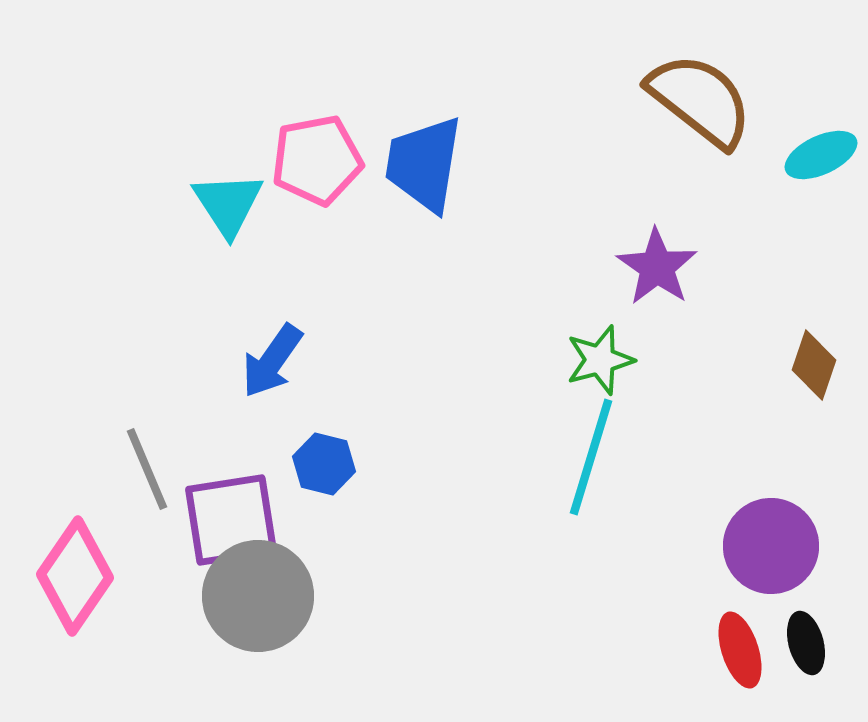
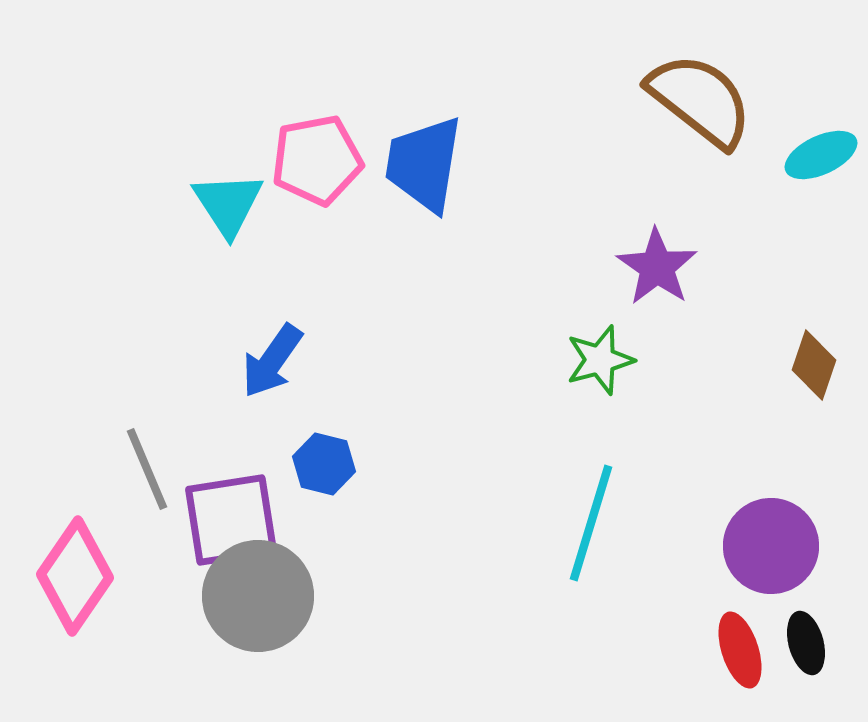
cyan line: moved 66 px down
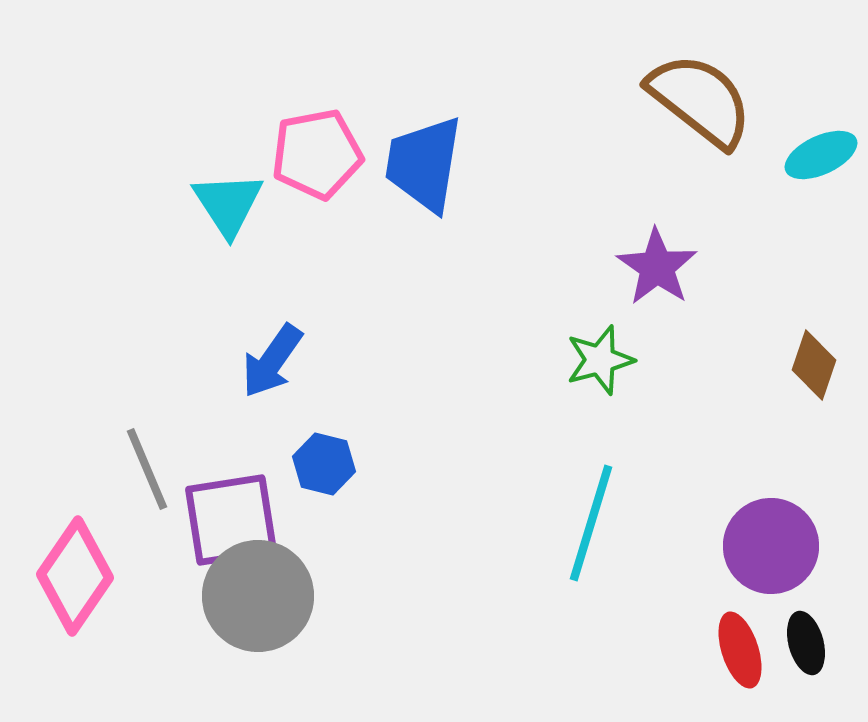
pink pentagon: moved 6 px up
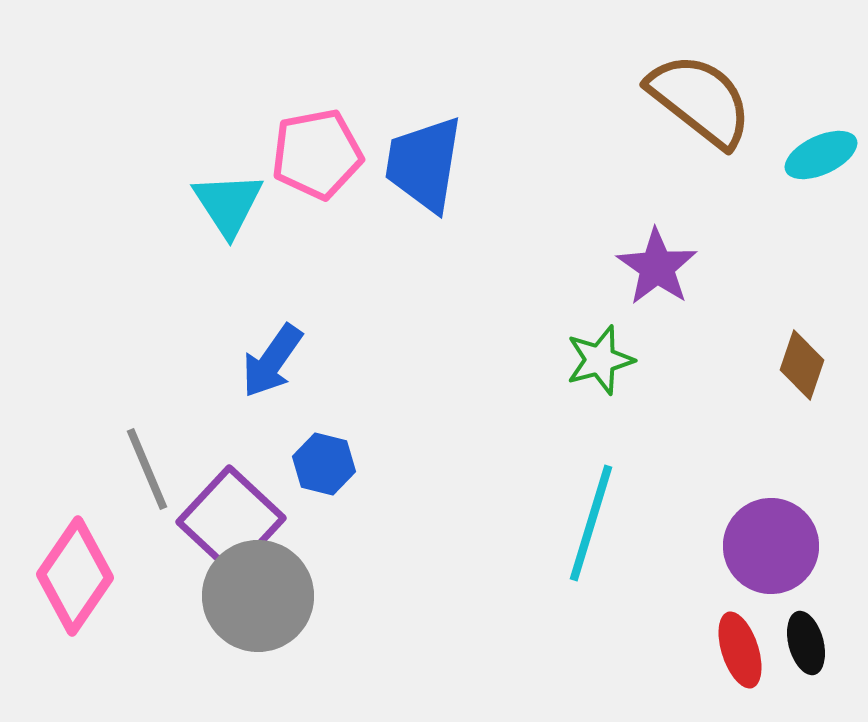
brown diamond: moved 12 px left
purple square: rotated 38 degrees counterclockwise
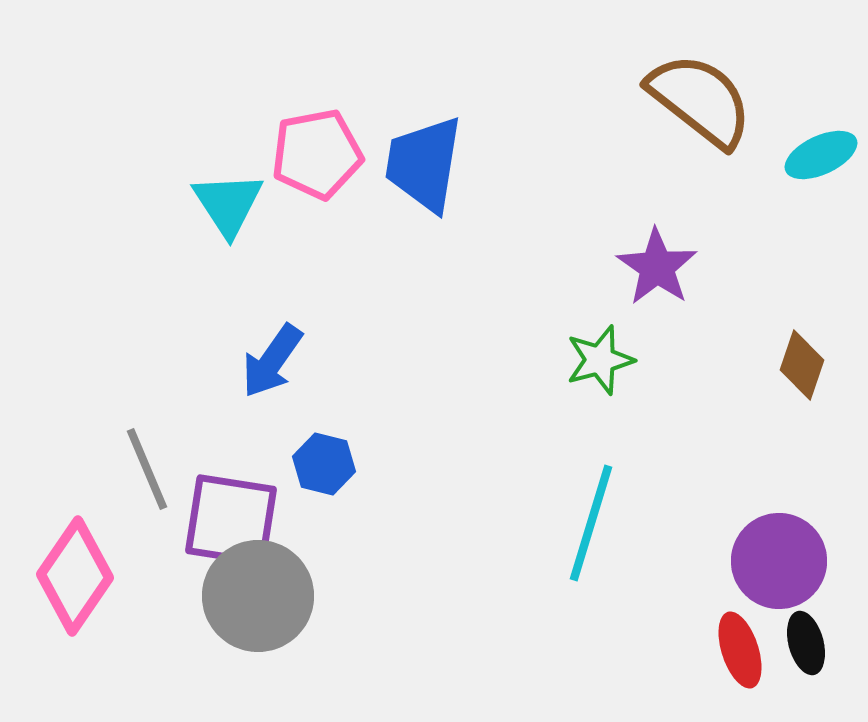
purple square: rotated 34 degrees counterclockwise
purple circle: moved 8 px right, 15 px down
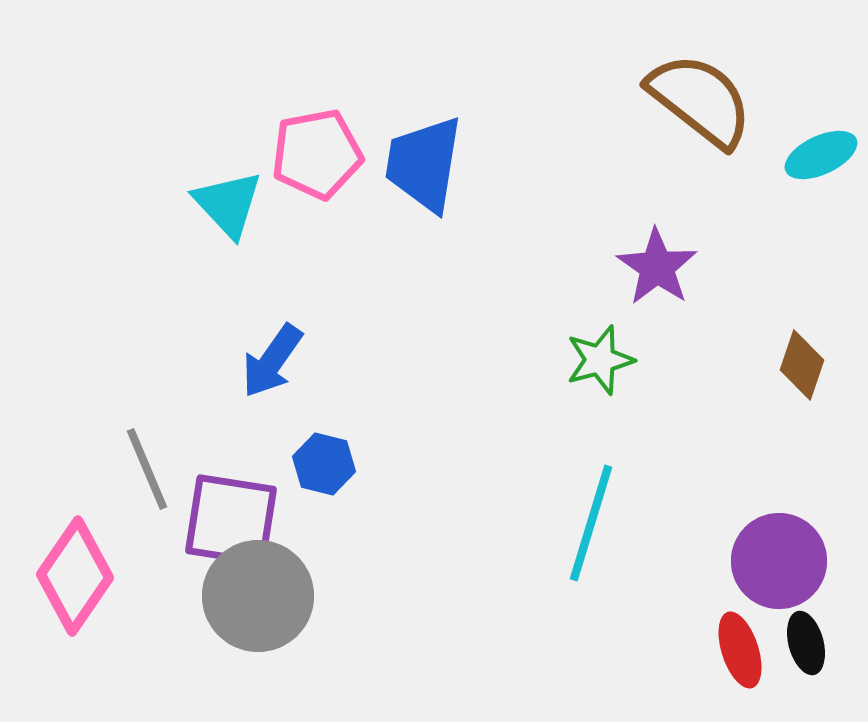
cyan triangle: rotated 10 degrees counterclockwise
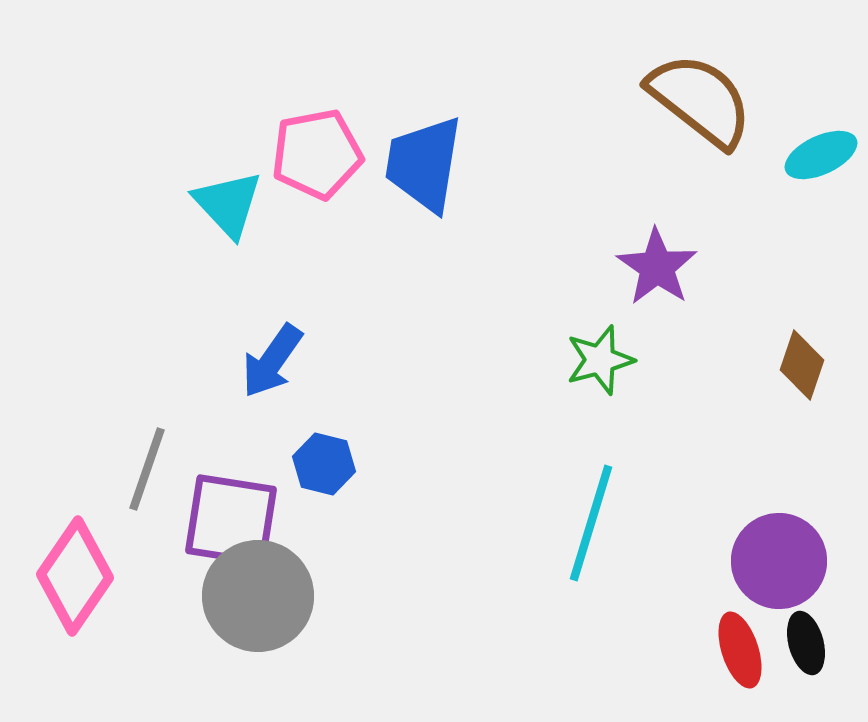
gray line: rotated 42 degrees clockwise
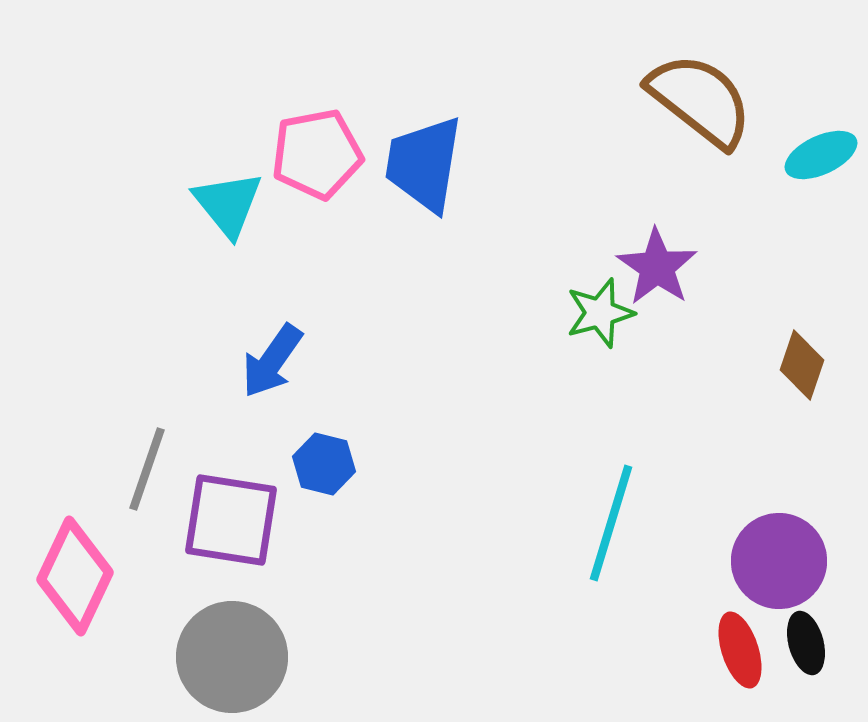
cyan triangle: rotated 4 degrees clockwise
green star: moved 47 px up
cyan line: moved 20 px right
pink diamond: rotated 9 degrees counterclockwise
gray circle: moved 26 px left, 61 px down
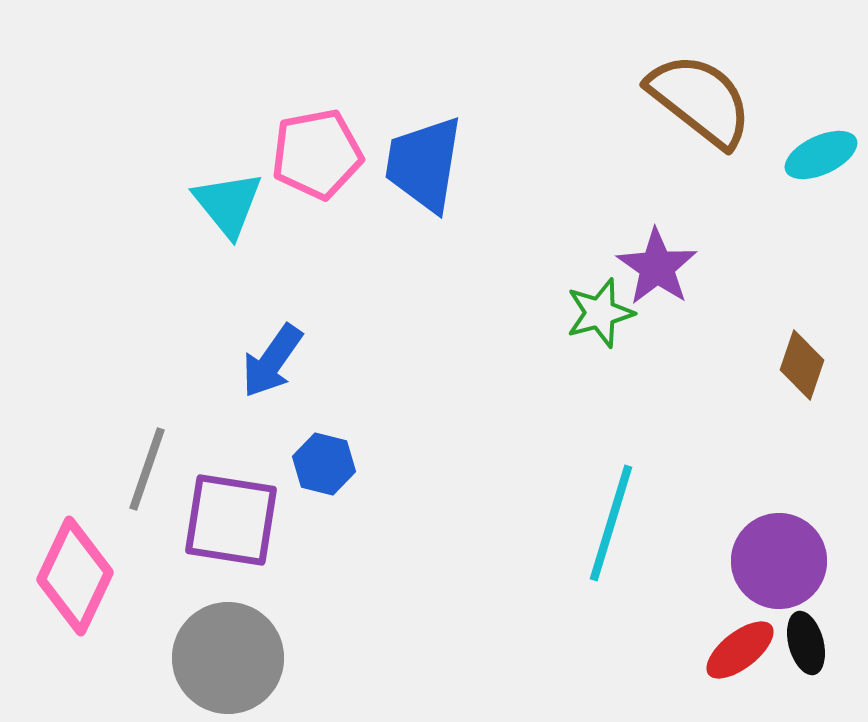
red ellipse: rotated 70 degrees clockwise
gray circle: moved 4 px left, 1 px down
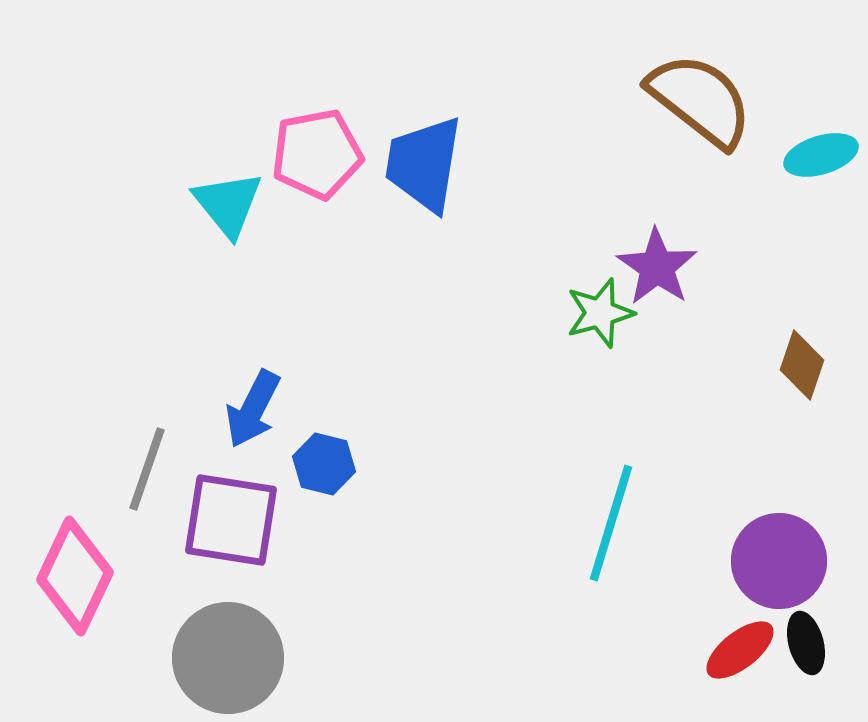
cyan ellipse: rotated 8 degrees clockwise
blue arrow: moved 19 px left, 48 px down; rotated 8 degrees counterclockwise
